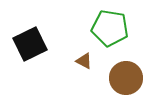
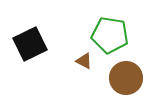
green pentagon: moved 7 px down
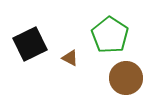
green pentagon: rotated 24 degrees clockwise
brown triangle: moved 14 px left, 3 px up
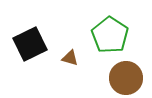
brown triangle: rotated 12 degrees counterclockwise
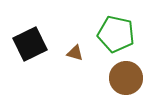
green pentagon: moved 6 px right, 1 px up; rotated 21 degrees counterclockwise
brown triangle: moved 5 px right, 5 px up
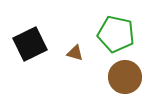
brown circle: moved 1 px left, 1 px up
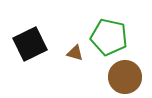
green pentagon: moved 7 px left, 3 px down
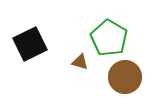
green pentagon: moved 1 px down; rotated 18 degrees clockwise
brown triangle: moved 5 px right, 9 px down
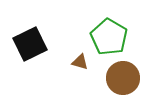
green pentagon: moved 1 px up
brown circle: moved 2 px left, 1 px down
